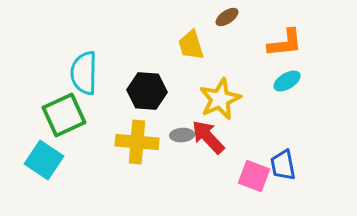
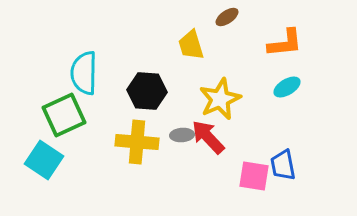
cyan ellipse: moved 6 px down
pink square: rotated 12 degrees counterclockwise
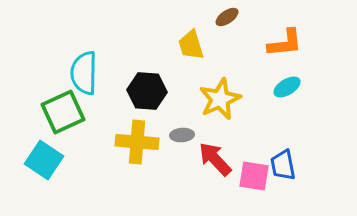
green square: moved 1 px left, 3 px up
red arrow: moved 7 px right, 22 px down
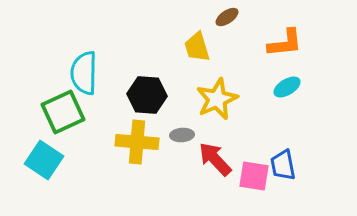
yellow trapezoid: moved 6 px right, 2 px down
black hexagon: moved 4 px down
yellow star: moved 3 px left
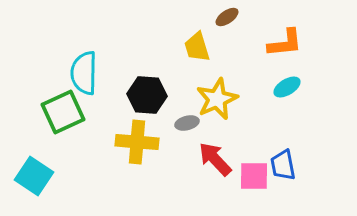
gray ellipse: moved 5 px right, 12 px up; rotated 10 degrees counterclockwise
cyan square: moved 10 px left, 16 px down
pink square: rotated 8 degrees counterclockwise
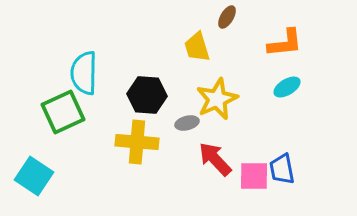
brown ellipse: rotated 25 degrees counterclockwise
blue trapezoid: moved 1 px left, 4 px down
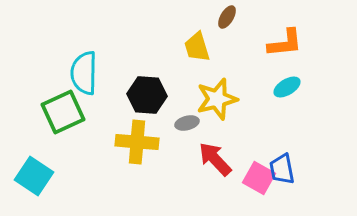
yellow star: rotated 9 degrees clockwise
pink square: moved 5 px right, 2 px down; rotated 28 degrees clockwise
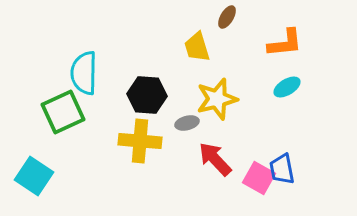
yellow cross: moved 3 px right, 1 px up
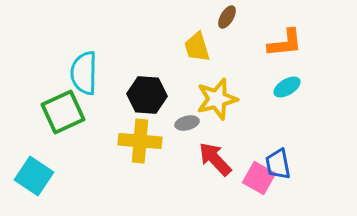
blue trapezoid: moved 4 px left, 5 px up
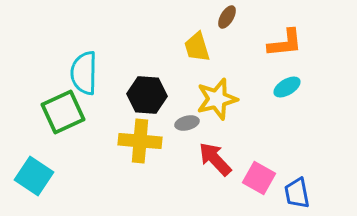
blue trapezoid: moved 19 px right, 29 px down
